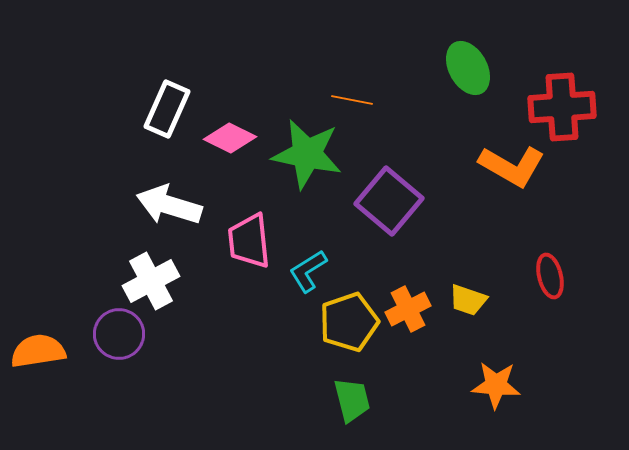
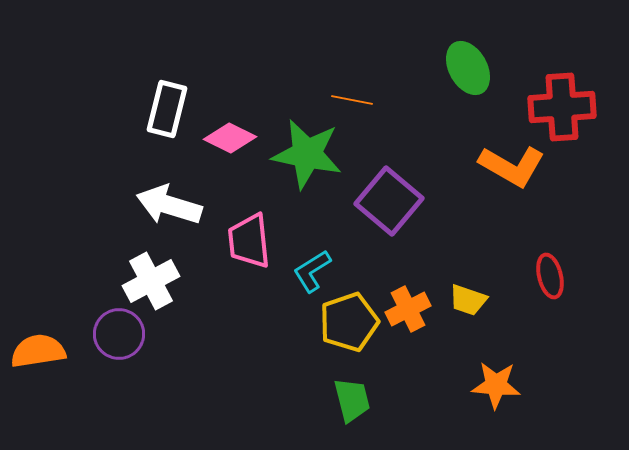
white rectangle: rotated 10 degrees counterclockwise
cyan L-shape: moved 4 px right
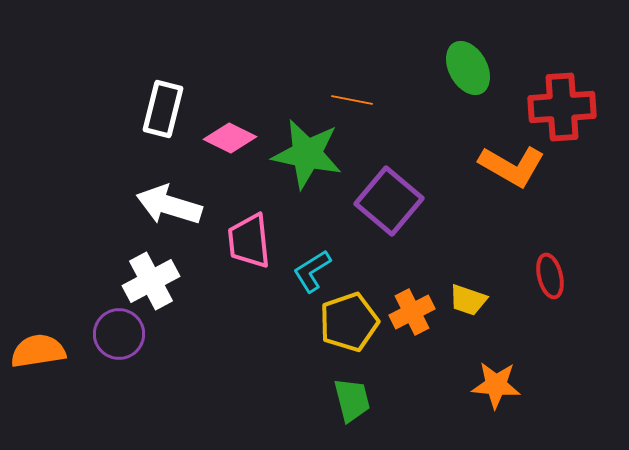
white rectangle: moved 4 px left
orange cross: moved 4 px right, 3 px down
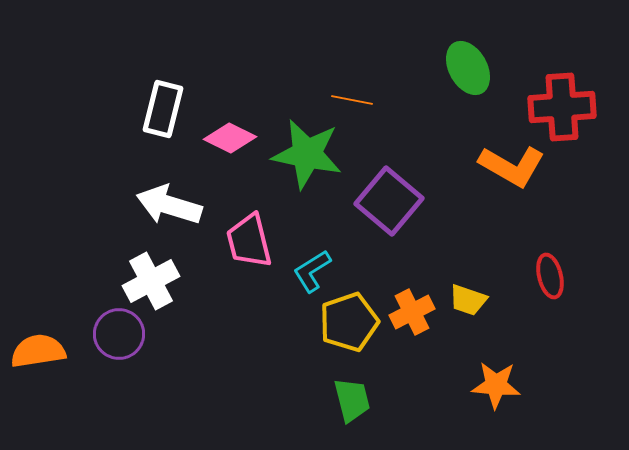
pink trapezoid: rotated 8 degrees counterclockwise
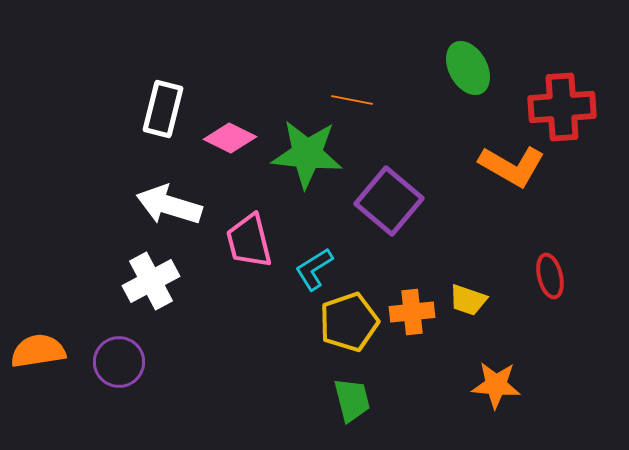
green star: rotated 6 degrees counterclockwise
cyan L-shape: moved 2 px right, 2 px up
orange cross: rotated 21 degrees clockwise
purple circle: moved 28 px down
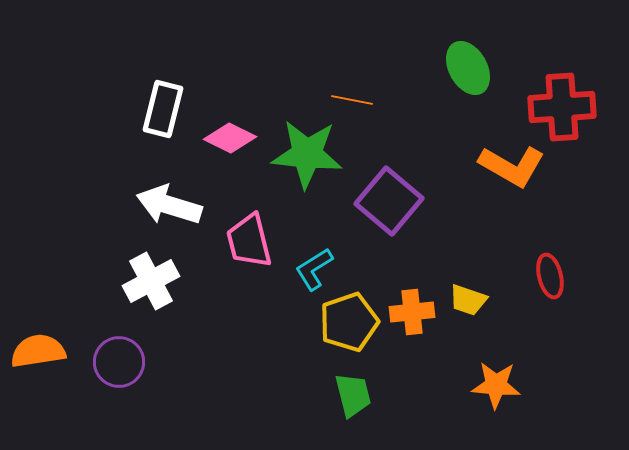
green trapezoid: moved 1 px right, 5 px up
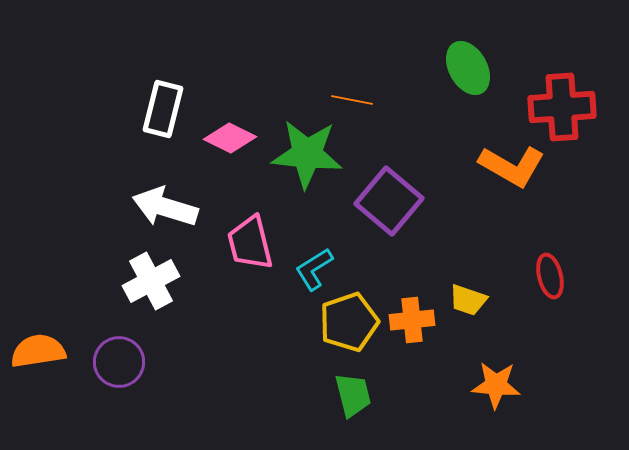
white arrow: moved 4 px left, 2 px down
pink trapezoid: moved 1 px right, 2 px down
orange cross: moved 8 px down
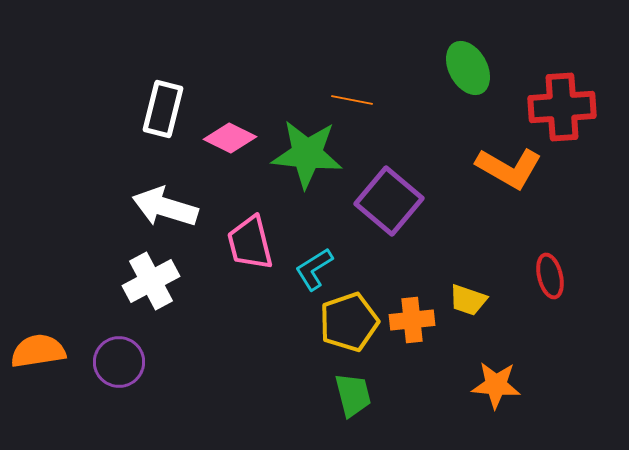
orange L-shape: moved 3 px left, 2 px down
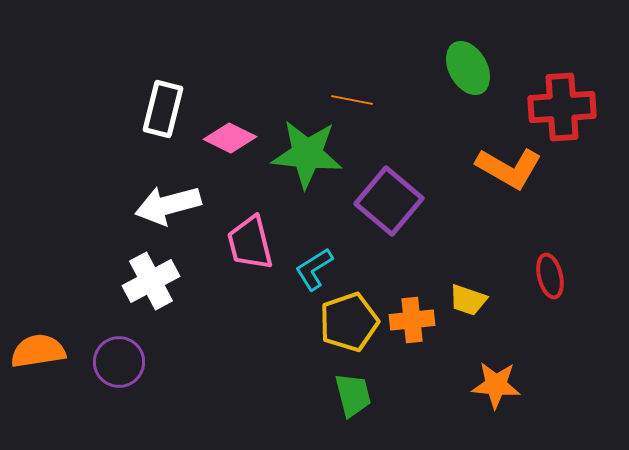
white arrow: moved 3 px right, 2 px up; rotated 32 degrees counterclockwise
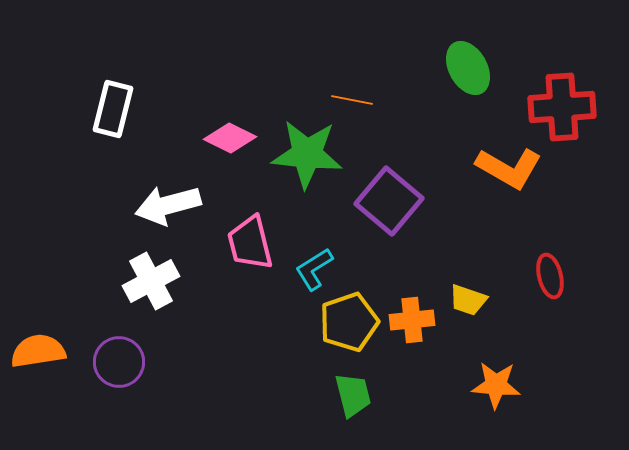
white rectangle: moved 50 px left
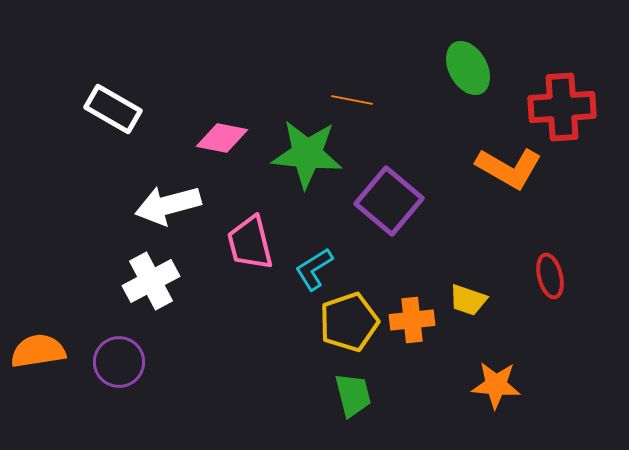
white rectangle: rotated 74 degrees counterclockwise
pink diamond: moved 8 px left; rotated 15 degrees counterclockwise
